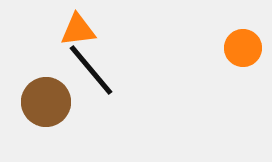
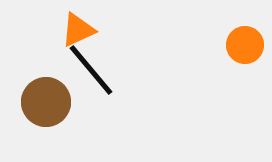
orange triangle: rotated 18 degrees counterclockwise
orange circle: moved 2 px right, 3 px up
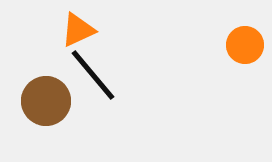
black line: moved 2 px right, 5 px down
brown circle: moved 1 px up
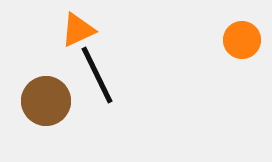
orange circle: moved 3 px left, 5 px up
black line: moved 4 px right; rotated 14 degrees clockwise
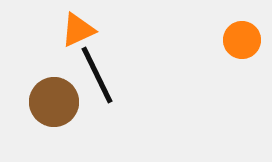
brown circle: moved 8 px right, 1 px down
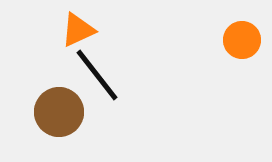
black line: rotated 12 degrees counterclockwise
brown circle: moved 5 px right, 10 px down
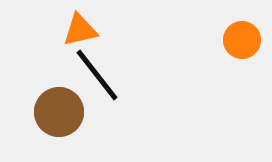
orange triangle: moved 2 px right; rotated 12 degrees clockwise
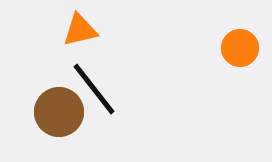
orange circle: moved 2 px left, 8 px down
black line: moved 3 px left, 14 px down
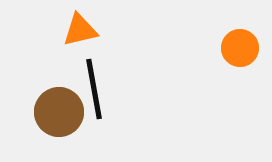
black line: rotated 28 degrees clockwise
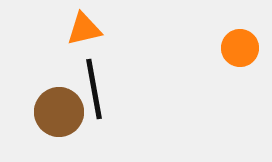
orange triangle: moved 4 px right, 1 px up
